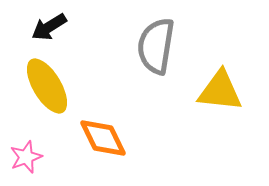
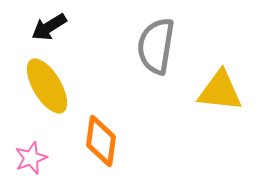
orange diamond: moved 2 px left, 3 px down; rotated 33 degrees clockwise
pink star: moved 5 px right, 1 px down
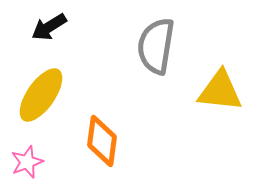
yellow ellipse: moved 6 px left, 9 px down; rotated 66 degrees clockwise
orange diamond: moved 1 px right
pink star: moved 4 px left, 4 px down
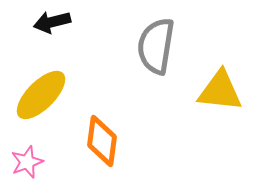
black arrow: moved 3 px right, 5 px up; rotated 18 degrees clockwise
yellow ellipse: rotated 10 degrees clockwise
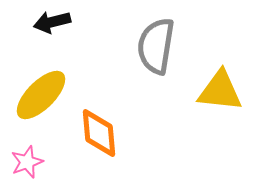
orange diamond: moved 3 px left, 8 px up; rotated 12 degrees counterclockwise
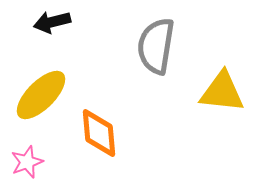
yellow triangle: moved 2 px right, 1 px down
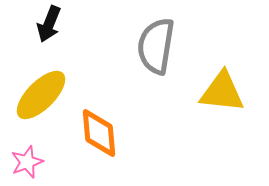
black arrow: moved 3 px left, 2 px down; rotated 54 degrees counterclockwise
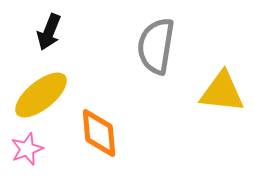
black arrow: moved 8 px down
yellow ellipse: rotated 6 degrees clockwise
pink star: moved 13 px up
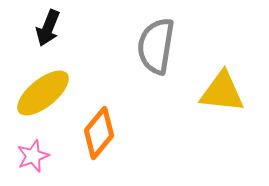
black arrow: moved 1 px left, 4 px up
yellow ellipse: moved 2 px right, 2 px up
orange diamond: rotated 45 degrees clockwise
pink star: moved 6 px right, 7 px down
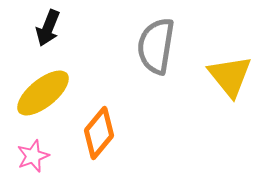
yellow triangle: moved 8 px right, 16 px up; rotated 45 degrees clockwise
